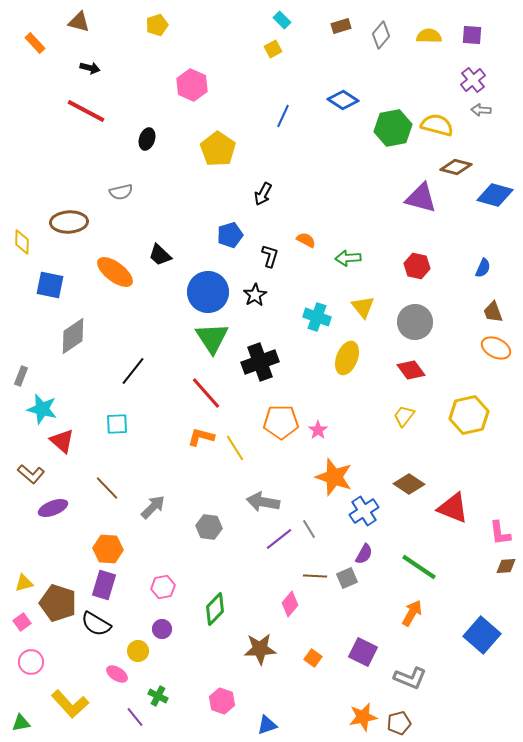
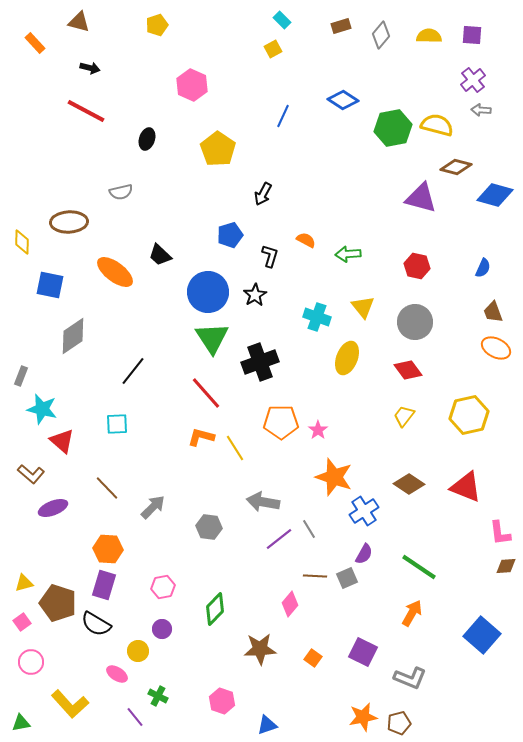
green arrow at (348, 258): moved 4 px up
red diamond at (411, 370): moved 3 px left
red triangle at (453, 508): moved 13 px right, 21 px up
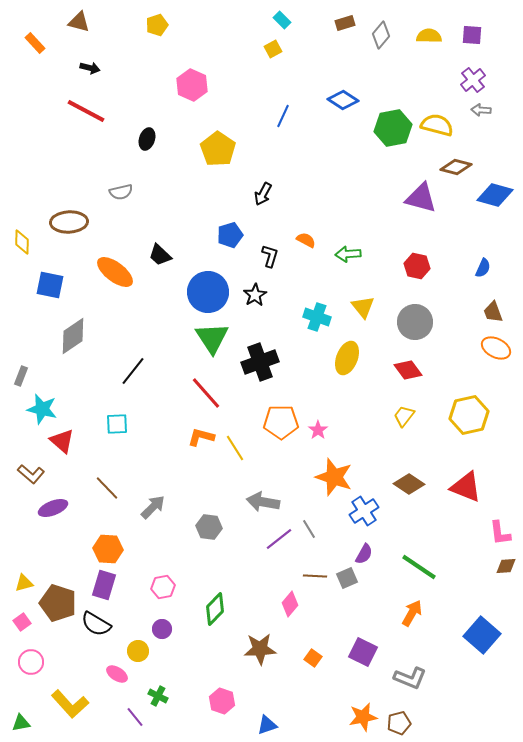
brown rectangle at (341, 26): moved 4 px right, 3 px up
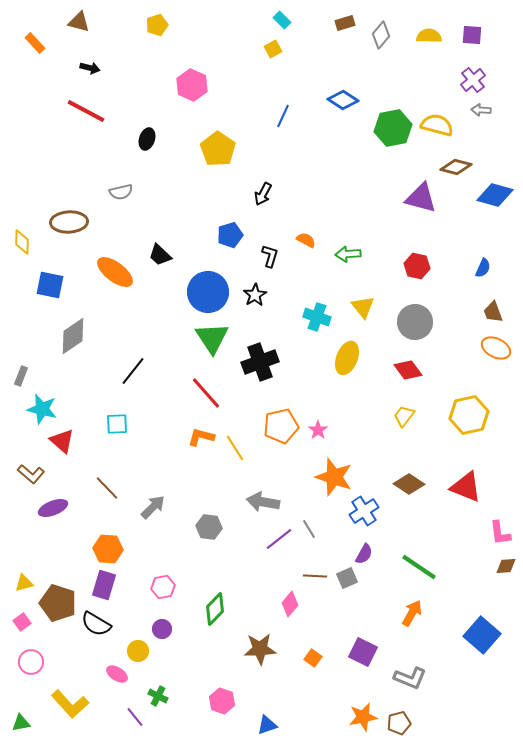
orange pentagon at (281, 422): moved 4 px down; rotated 12 degrees counterclockwise
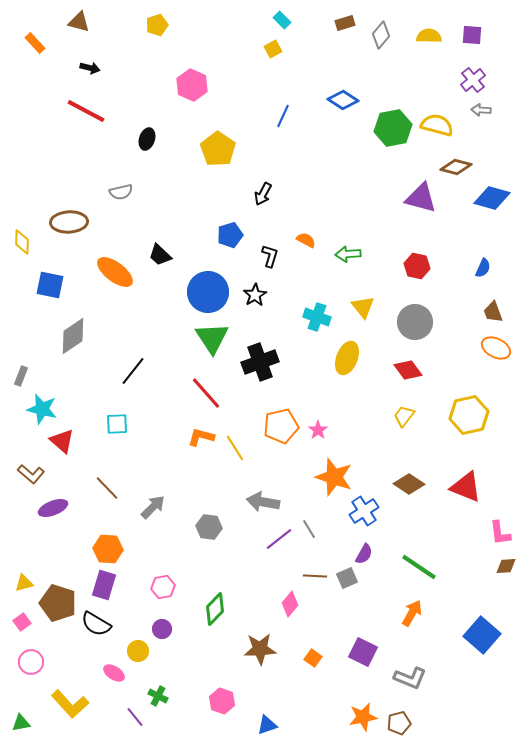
blue diamond at (495, 195): moved 3 px left, 3 px down
pink ellipse at (117, 674): moved 3 px left, 1 px up
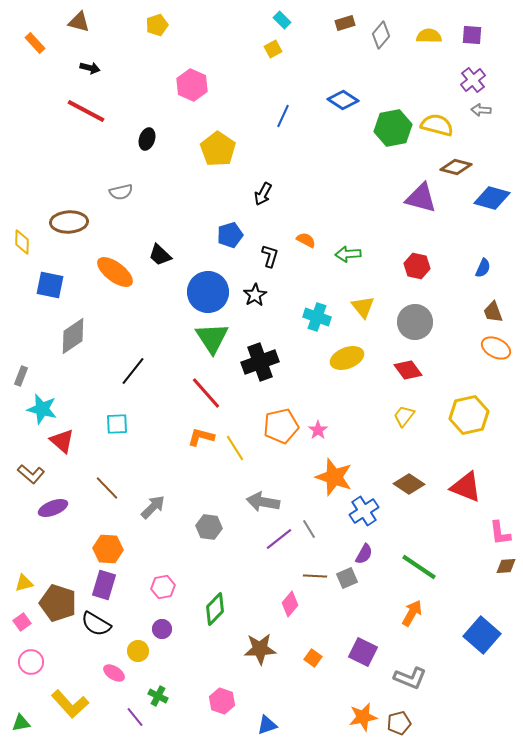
yellow ellipse at (347, 358): rotated 48 degrees clockwise
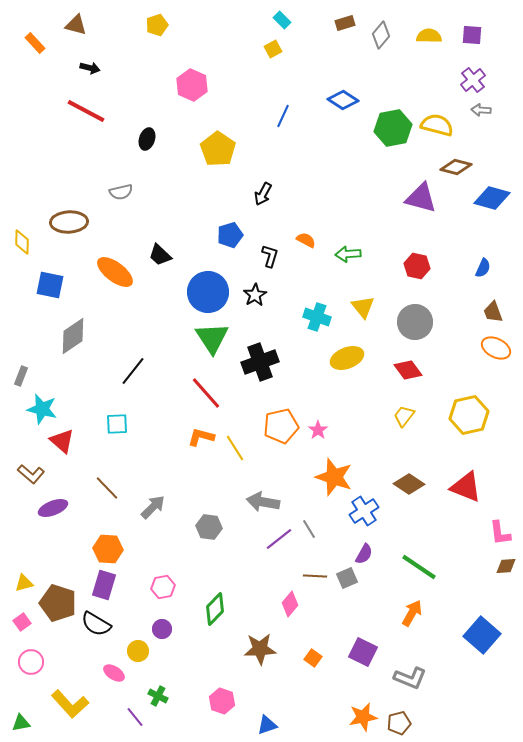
brown triangle at (79, 22): moved 3 px left, 3 px down
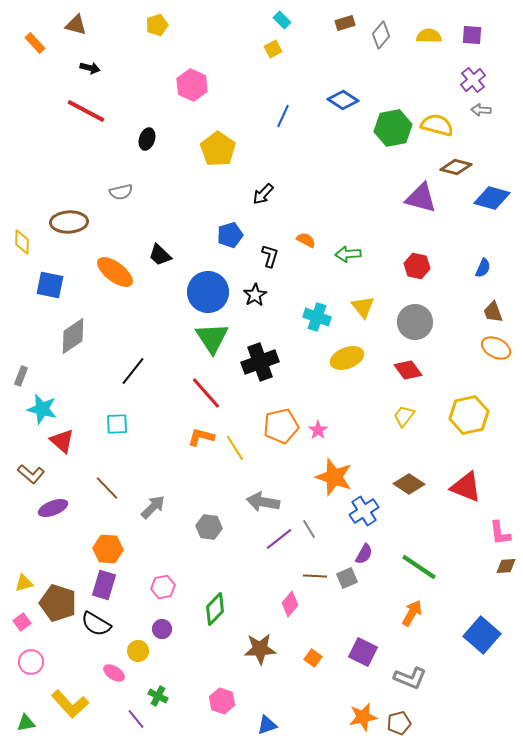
black arrow at (263, 194): rotated 15 degrees clockwise
purple line at (135, 717): moved 1 px right, 2 px down
green triangle at (21, 723): moved 5 px right
